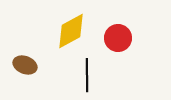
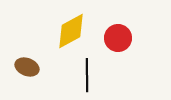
brown ellipse: moved 2 px right, 2 px down
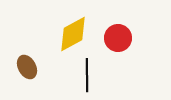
yellow diamond: moved 2 px right, 3 px down
brown ellipse: rotated 40 degrees clockwise
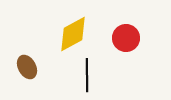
red circle: moved 8 px right
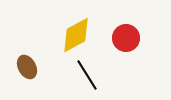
yellow diamond: moved 3 px right, 1 px down
black line: rotated 32 degrees counterclockwise
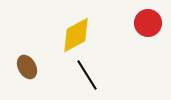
red circle: moved 22 px right, 15 px up
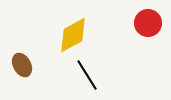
yellow diamond: moved 3 px left
brown ellipse: moved 5 px left, 2 px up
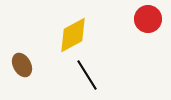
red circle: moved 4 px up
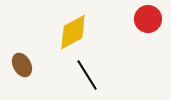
yellow diamond: moved 3 px up
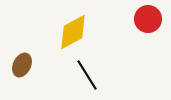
brown ellipse: rotated 55 degrees clockwise
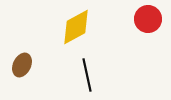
yellow diamond: moved 3 px right, 5 px up
black line: rotated 20 degrees clockwise
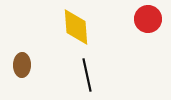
yellow diamond: rotated 66 degrees counterclockwise
brown ellipse: rotated 25 degrees counterclockwise
